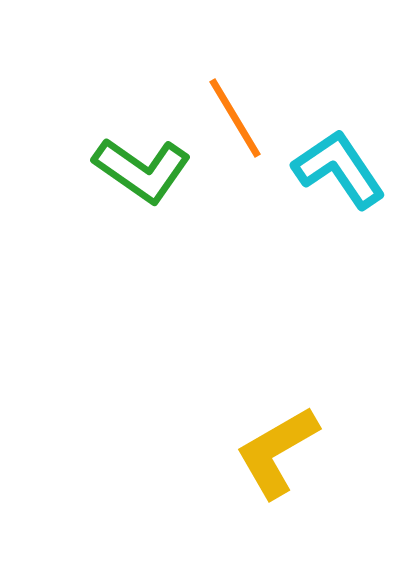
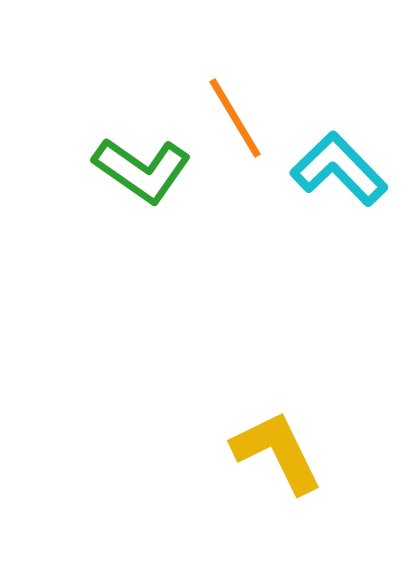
cyan L-shape: rotated 10 degrees counterclockwise
yellow L-shape: rotated 94 degrees clockwise
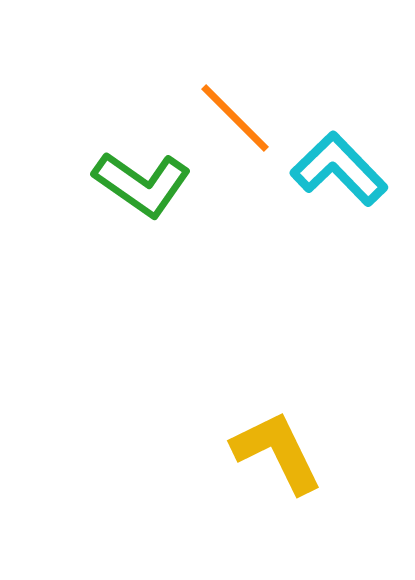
orange line: rotated 14 degrees counterclockwise
green L-shape: moved 14 px down
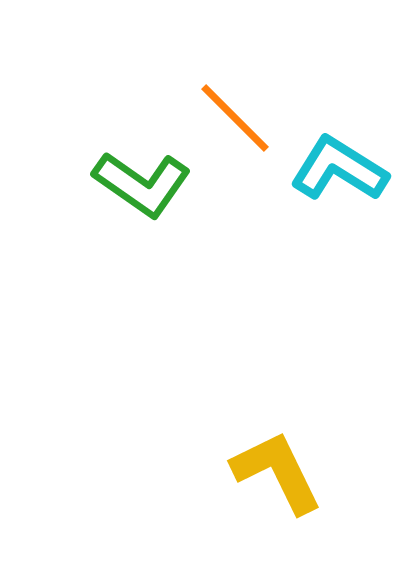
cyan L-shape: rotated 14 degrees counterclockwise
yellow L-shape: moved 20 px down
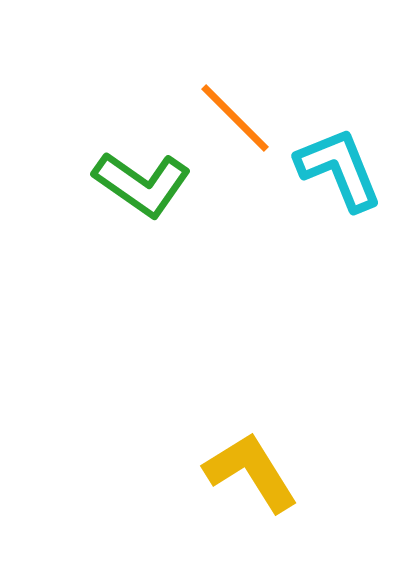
cyan L-shape: rotated 36 degrees clockwise
yellow L-shape: moved 26 px left; rotated 6 degrees counterclockwise
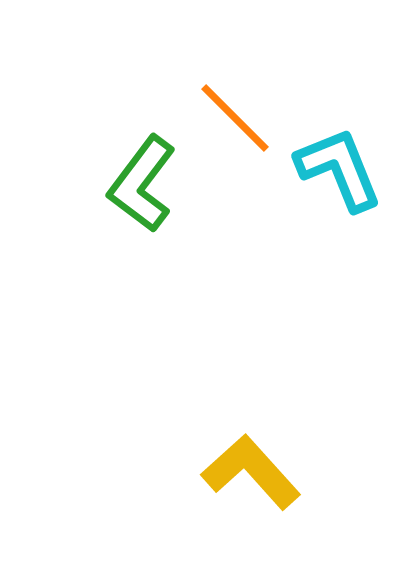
green L-shape: rotated 92 degrees clockwise
yellow L-shape: rotated 10 degrees counterclockwise
